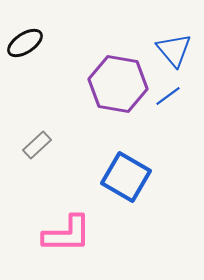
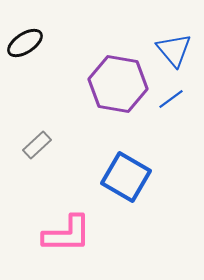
blue line: moved 3 px right, 3 px down
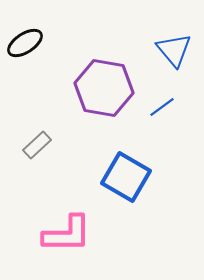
purple hexagon: moved 14 px left, 4 px down
blue line: moved 9 px left, 8 px down
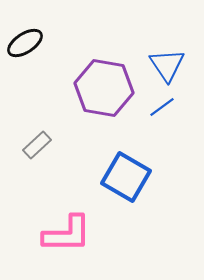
blue triangle: moved 7 px left, 15 px down; rotated 6 degrees clockwise
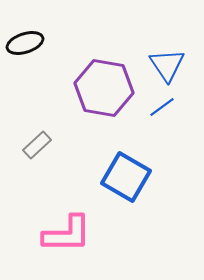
black ellipse: rotated 15 degrees clockwise
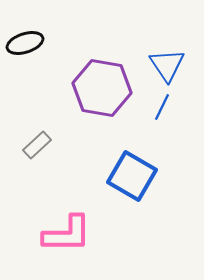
purple hexagon: moved 2 px left
blue line: rotated 28 degrees counterclockwise
blue square: moved 6 px right, 1 px up
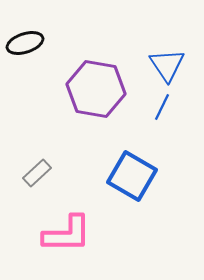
purple hexagon: moved 6 px left, 1 px down
gray rectangle: moved 28 px down
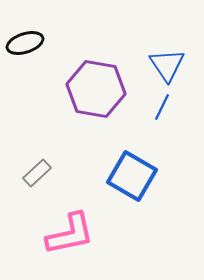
pink L-shape: moved 3 px right; rotated 12 degrees counterclockwise
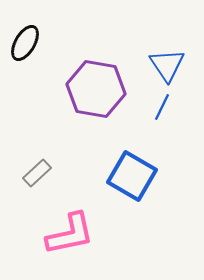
black ellipse: rotated 42 degrees counterclockwise
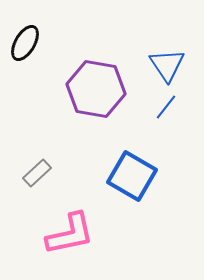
blue line: moved 4 px right; rotated 12 degrees clockwise
